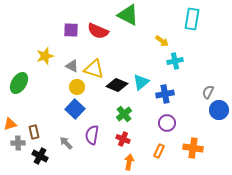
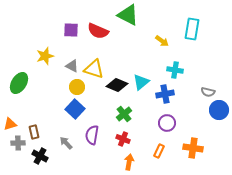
cyan rectangle: moved 10 px down
cyan cross: moved 9 px down; rotated 21 degrees clockwise
gray semicircle: rotated 104 degrees counterclockwise
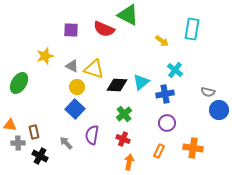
red semicircle: moved 6 px right, 2 px up
cyan cross: rotated 28 degrees clockwise
black diamond: rotated 20 degrees counterclockwise
orange triangle: moved 1 px down; rotated 24 degrees clockwise
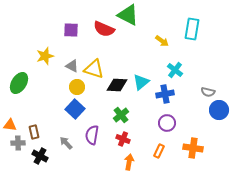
green cross: moved 3 px left, 1 px down
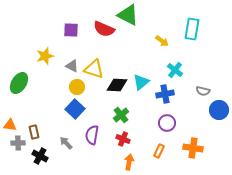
gray semicircle: moved 5 px left, 1 px up
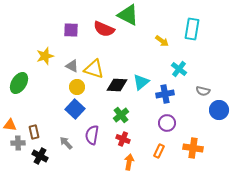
cyan cross: moved 4 px right, 1 px up
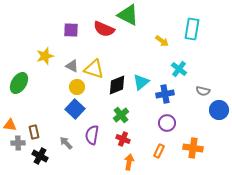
black diamond: rotated 25 degrees counterclockwise
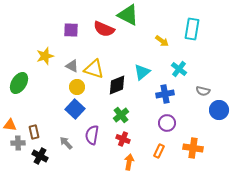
cyan triangle: moved 1 px right, 10 px up
